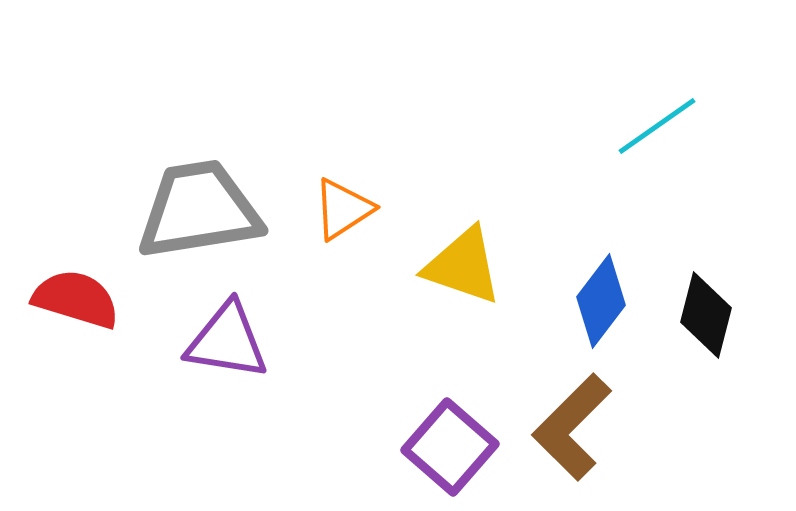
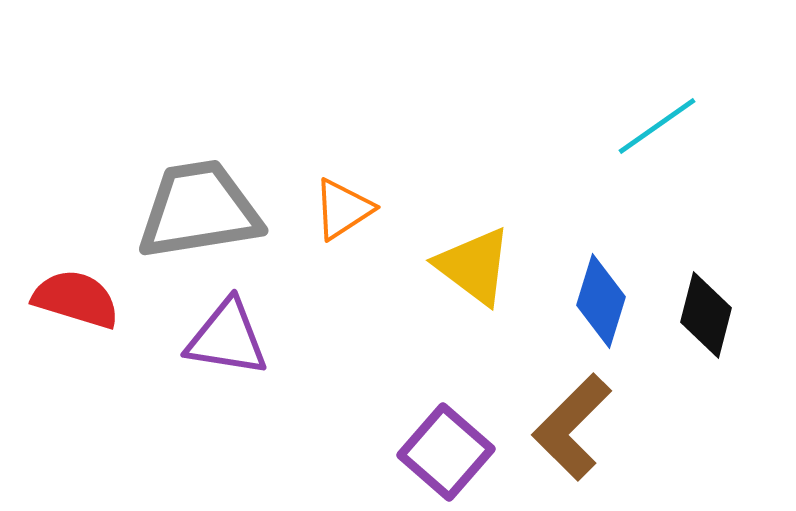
yellow triangle: moved 11 px right; rotated 18 degrees clockwise
blue diamond: rotated 20 degrees counterclockwise
purple triangle: moved 3 px up
purple square: moved 4 px left, 5 px down
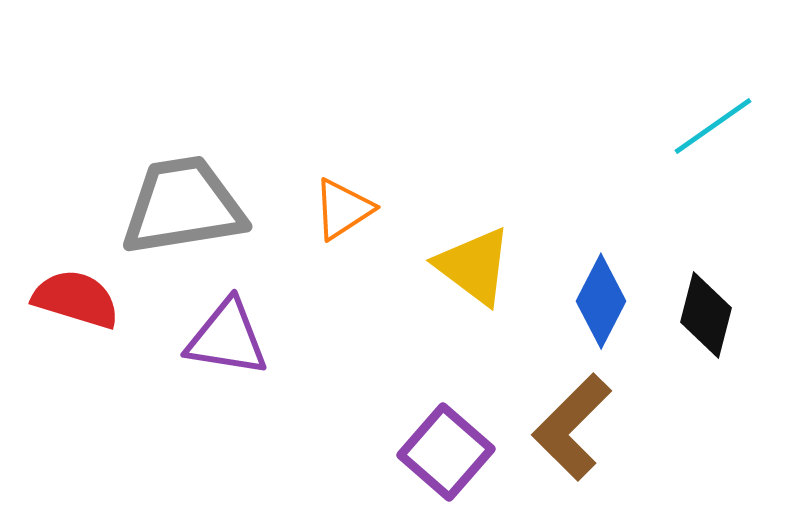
cyan line: moved 56 px right
gray trapezoid: moved 16 px left, 4 px up
blue diamond: rotated 10 degrees clockwise
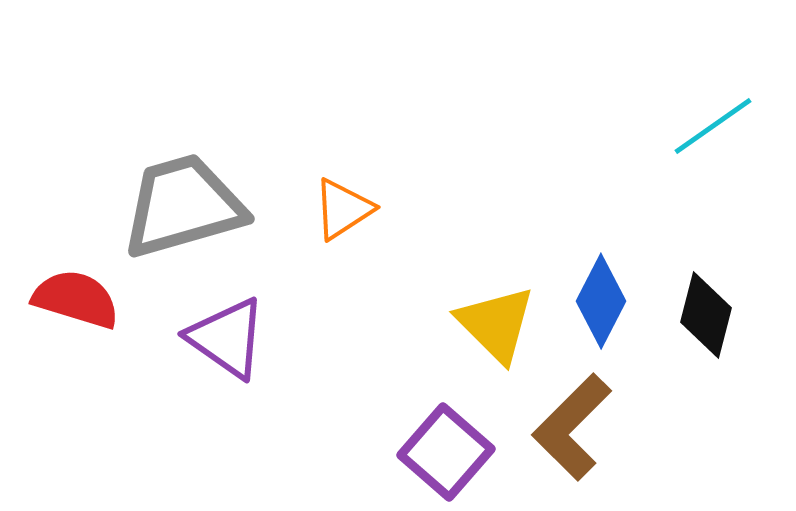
gray trapezoid: rotated 7 degrees counterclockwise
yellow triangle: moved 22 px right, 58 px down; rotated 8 degrees clockwise
purple triangle: rotated 26 degrees clockwise
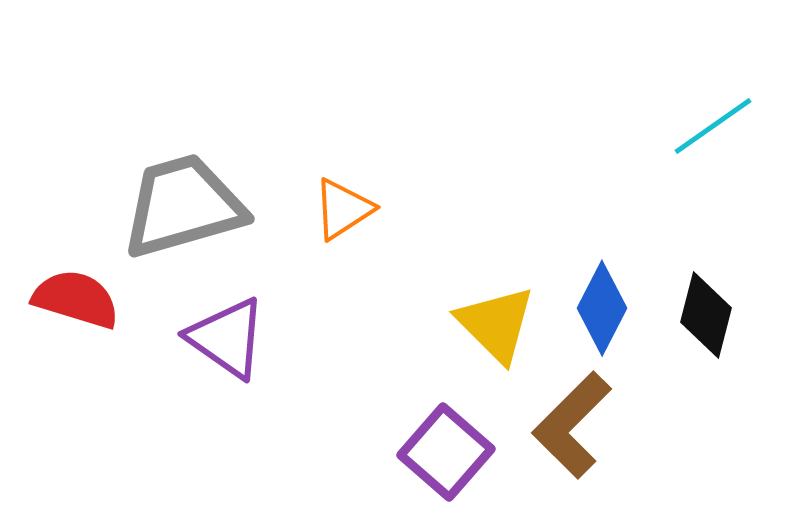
blue diamond: moved 1 px right, 7 px down
brown L-shape: moved 2 px up
